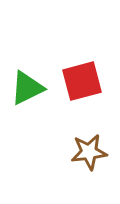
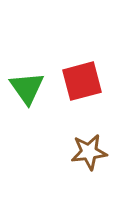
green triangle: rotated 39 degrees counterclockwise
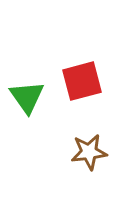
green triangle: moved 9 px down
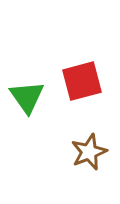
brown star: rotated 15 degrees counterclockwise
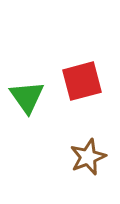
brown star: moved 1 px left, 5 px down
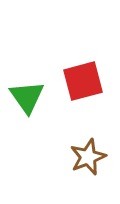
red square: moved 1 px right
